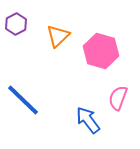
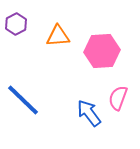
orange triangle: rotated 40 degrees clockwise
pink hexagon: moved 1 px right; rotated 20 degrees counterclockwise
blue arrow: moved 1 px right, 7 px up
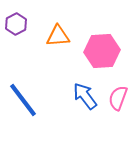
blue line: rotated 9 degrees clockwise
blue arrow: moved 4 px left, 17 px up
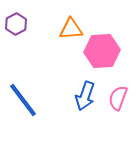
orange triangle: moved 13 px right, 7 px up
blue arrow: rotated 124 degrees counterclockwise
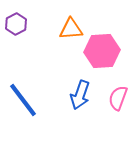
blue arrow: moved 5 px left, 1 px up
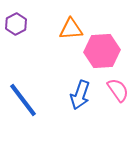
pink semicircle: moved 8 px up; rotated 125 degrees clockwise
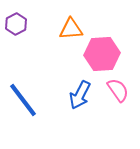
pink hexagon: moved 3 px down
blue arrow: rotated 8 degrees clockwise
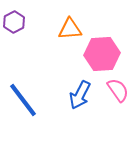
purple hexagon: moved 2 px left, 2 px up
orange triangle: moved 1 px left
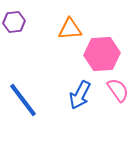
purple hexagon: rotated 20 degrees clockwise
